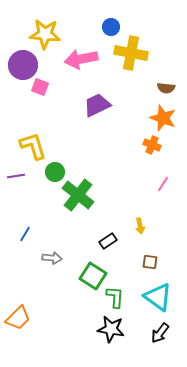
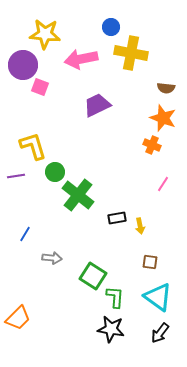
black rectangle: moved 9 px right, 23 px up; rotated 24 degrees clockwise
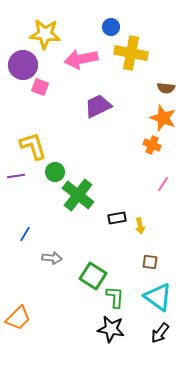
purple trapezoid: moved 1 px right, 1 px down
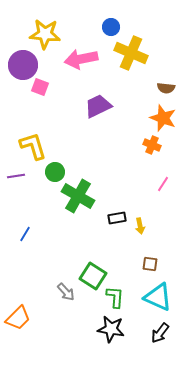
yellow cross: rotated 12 degrees clockwise
green cross: moved 1 px down; rotated 8 degrees counterclockwise
gray arrow: moved 14 px right, 34 px down; rotated 42 degrees clockwise
brown square: moved 2 px down
cyan triangle: rotated 12 degrees counterclockwise
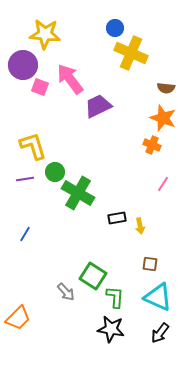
blue circle: moved 4 px right, 1 px down
pink arrow: moved 11 px left, 20 px down; rotated 64 degrees clockwise
purple line: moved 9 px right, 3 px down
green cross: moved 3 px up
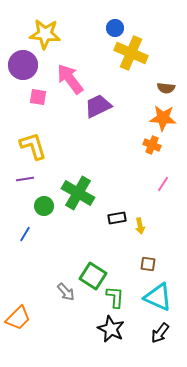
pink square: moved 2 px left, 10 px down; rotated 12 degrees counterclockwise
orange star: rotated 16 degrees counterclockwise
green circle: moved 11 px left, 34 px down
brown square: moved 2 px left
black star: rotated 16 degrees clockwise
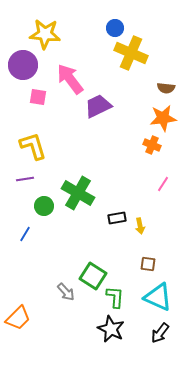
orange star: rotated 12 degrees counterclockwise
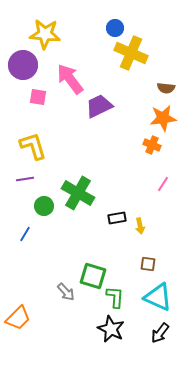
purple trapezoid: moved 1 px right
green square: rotated 16 degrees counterclockwise
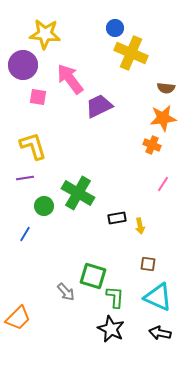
purple line: moved 1 px up
black arrow: rotated 65 degrees clockwise
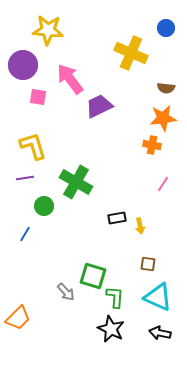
blue circle: moved 51 px right
yellow star: moved 3 px right, 4 px up
orange cross: rotated 12 degrees counterclockwise
green cross: moved 2 px left, 11 px up
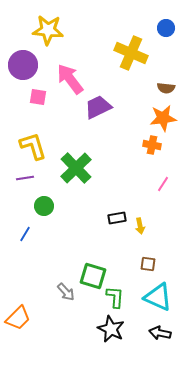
purple trapezoid: moved 1 px left, 1 px down
green cross: moved 14 px up; rotated 16 degrees clockwise
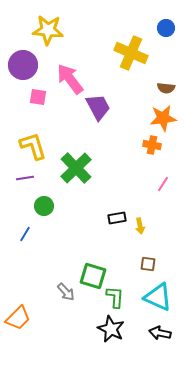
purple trapezoid: rotated 88 degrees clockwise
